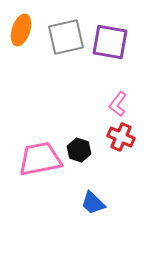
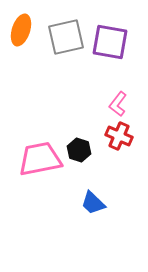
red cross: moved 2 px left, 1 px up
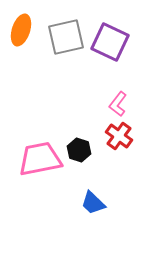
purple square: rotated 15 degrees clockwise
red cross: rotated 12 degrees clockwise
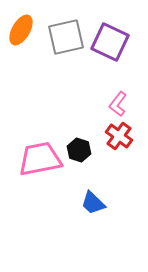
orange ellipse: rotated 12 degrees clockwise
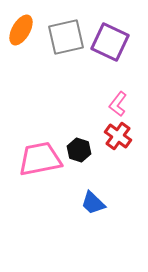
red cross: moved 1 px left
